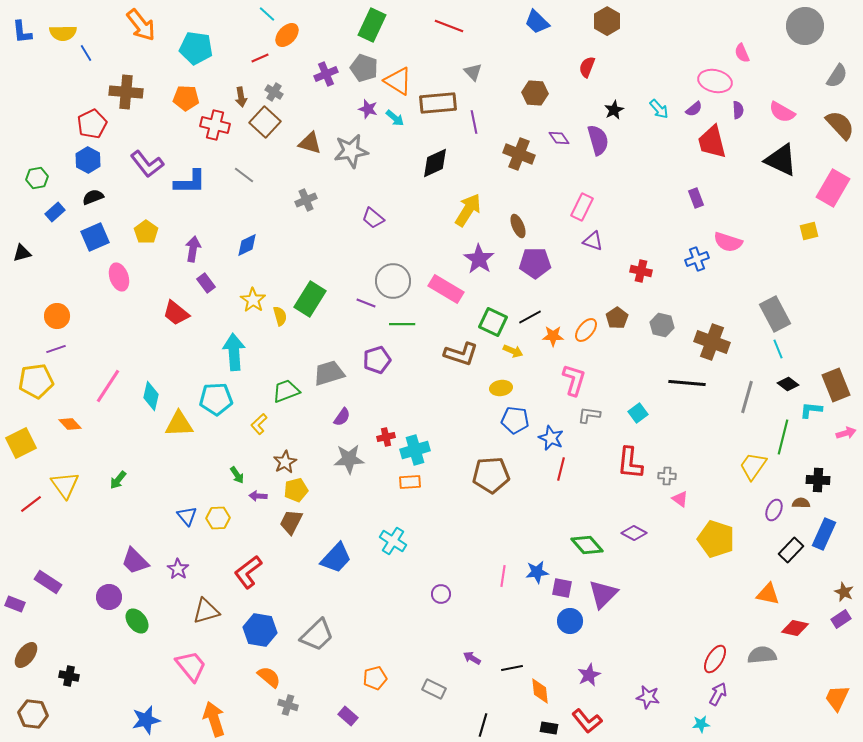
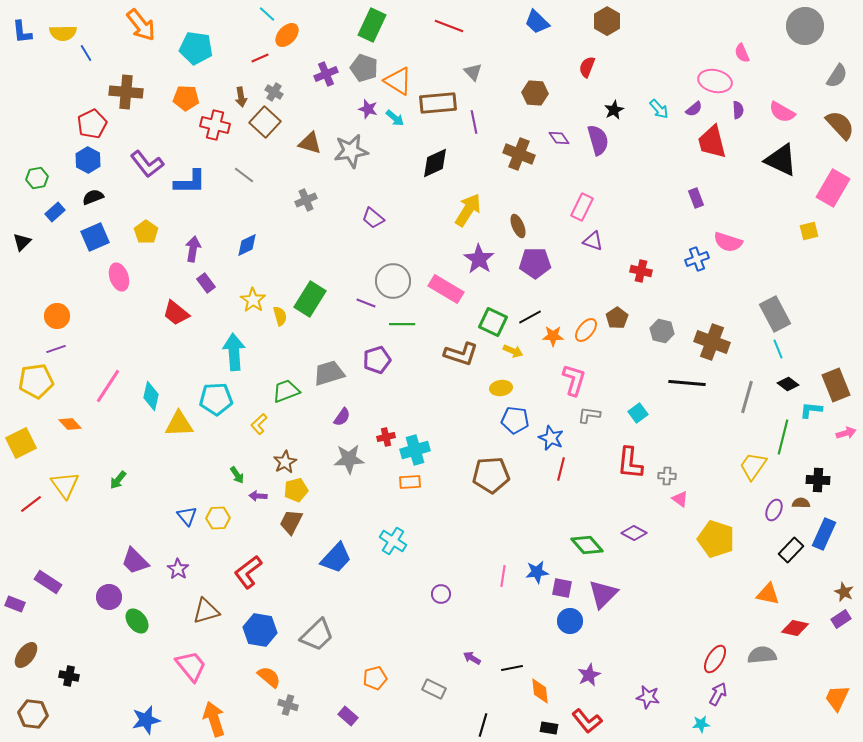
black triangle at (22, 253): moved 11 px up; rotated 30 degrees counterclockwise
gray hexagon at (662, 325): moved 6 px down
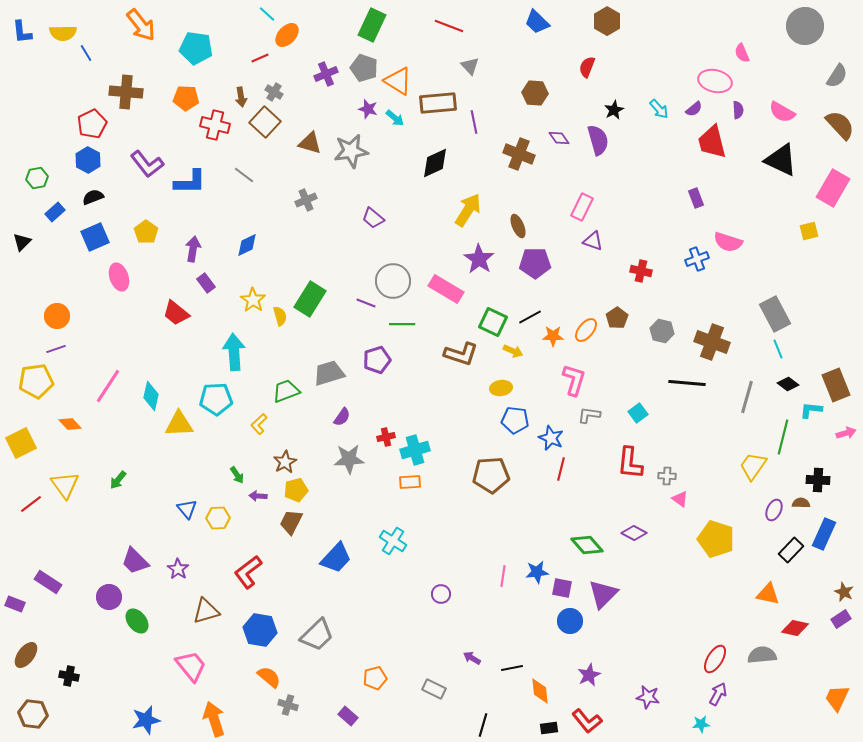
gray triangle at (473, 72): moved 3 px left, 6 px up
blue triangle at (187, 516): moved 7 px up
black rectangle at (549, 728): rotated 18 degrees counterclockwise
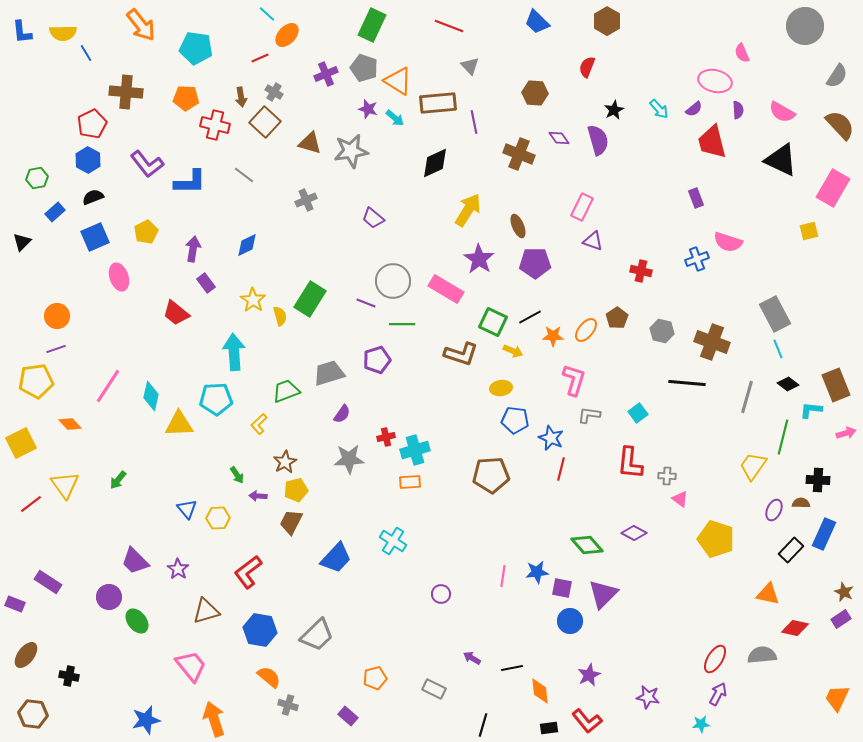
yellow pentagon at (146, 232): rotated 10 degrees clockwise
purple semicircle at (342, 417): moved 3 px up
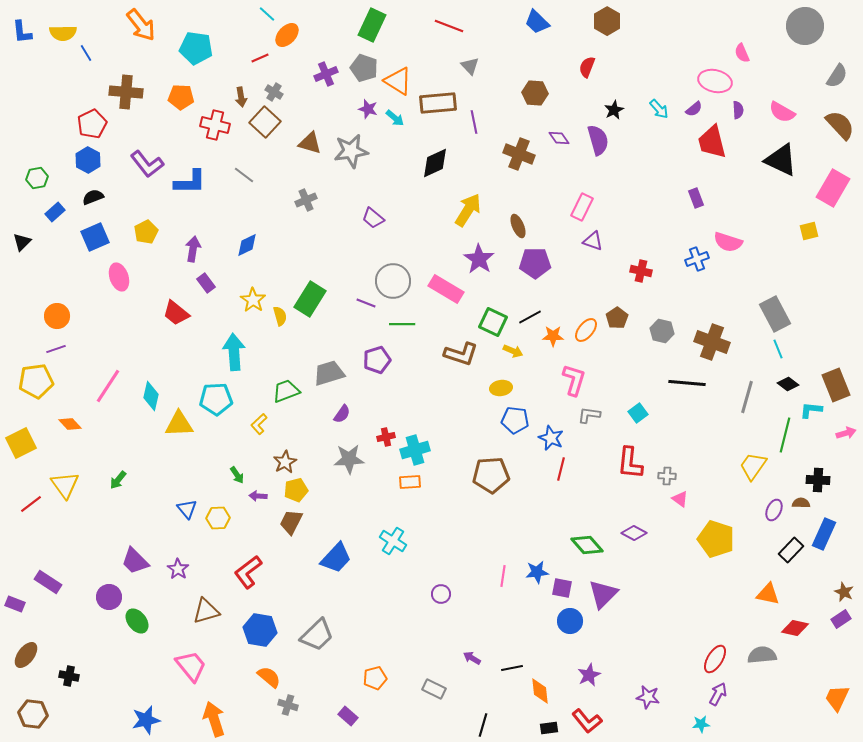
orange pentagon at (186, 98): moved 5 px left, 1 px up
green line at (783, 437): moved 2 px right, 2 px up
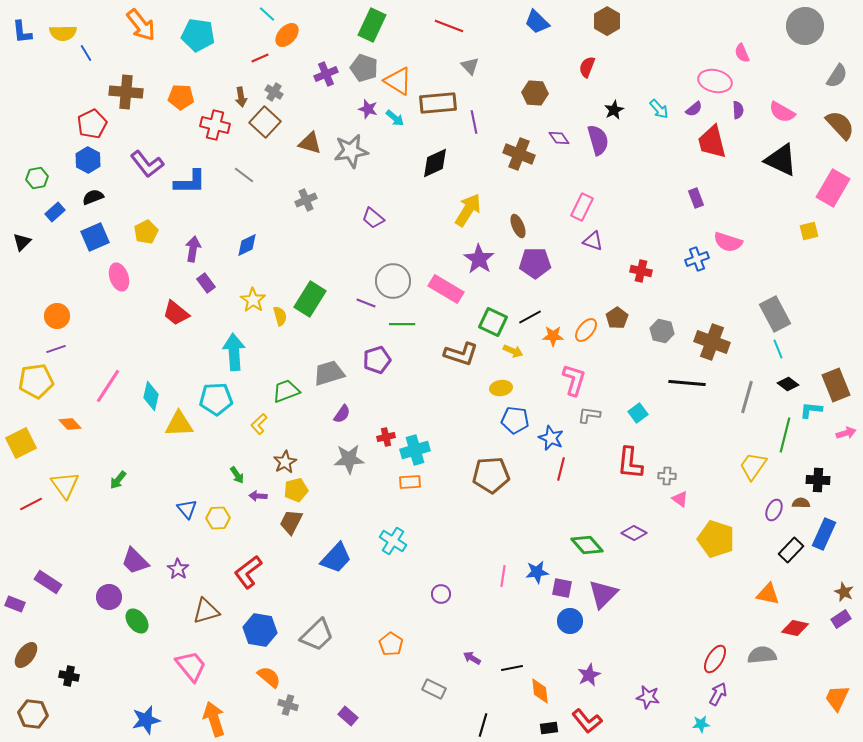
cyan pentagon at (196, 48): moved 2 px right, 13 px up
red line at (31, 504): rotated 10 degrees clockwise
orange pentagon at (375, 678): moved 16 px right, 34 px up; rotated 25 degrees counterclockwise
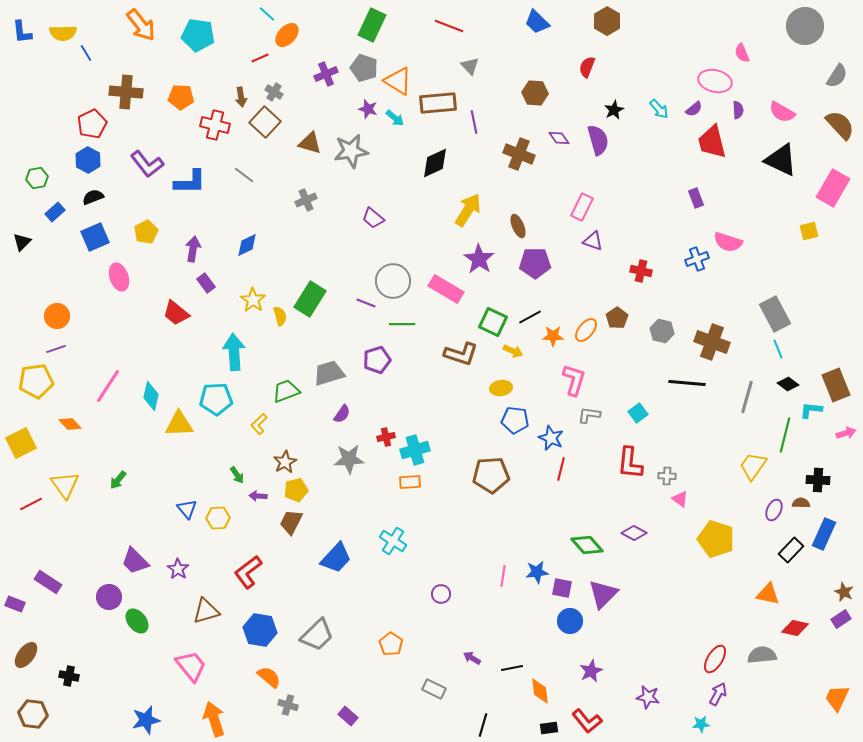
purple star at (589, 675): moved 2 px right, 4 px up
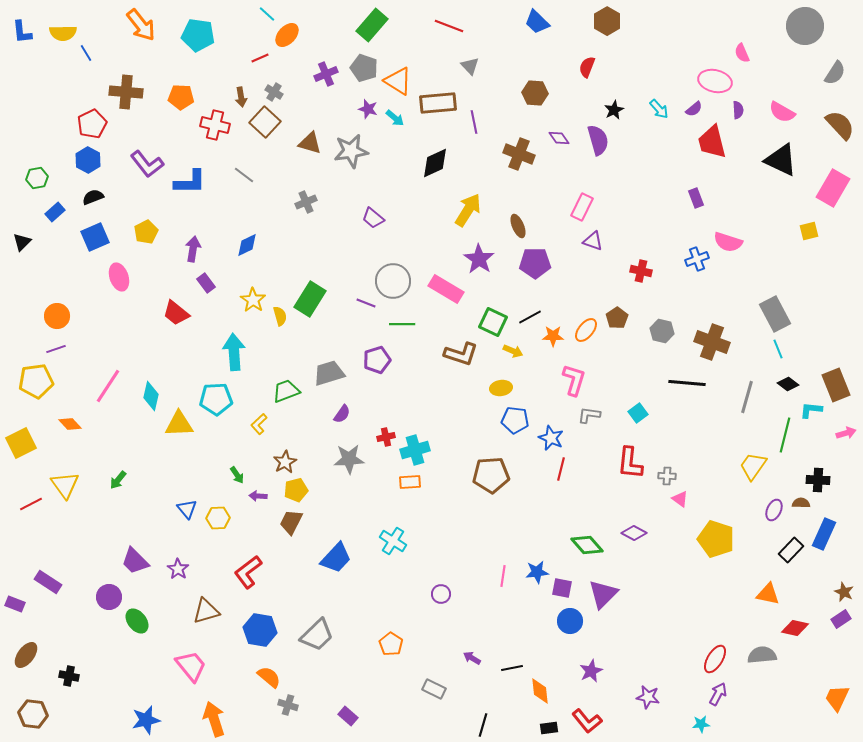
green rectangle at (372, 25): rotated 16 degrees clockwise
gray semicircle at (837, 76): moved 2 px left, 3 px up
gray cross at (306, 200): moved 2 px down
